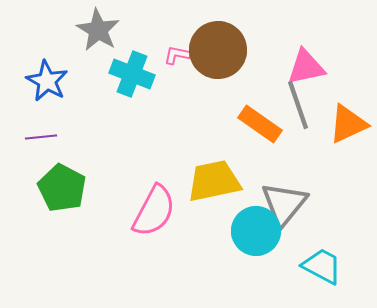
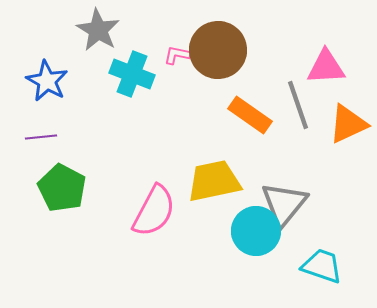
pink triangle: moved 20 px right; rotated 9 degrees clockwise
orange rectangle: moved 10 px left, 9 px up
cyan trapezoid: rotated 9 degrees counterclockwise
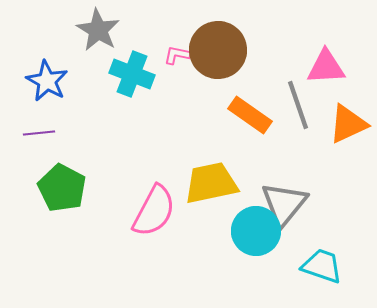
purple line: moved 2 px left, 4 px up
yellow trapezoid: moved 3 px left, 2 px down
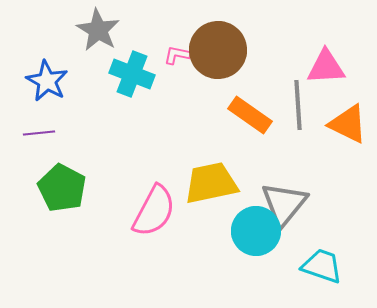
gray line: rotated 15 degrees clockwise
orange triangle: rotated 51 degrees clockwise
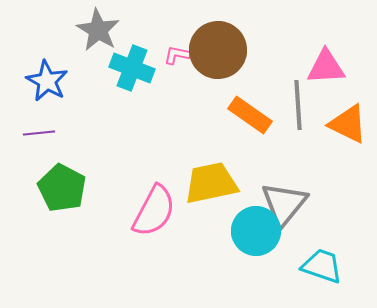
cyan cross: moved 6 px up
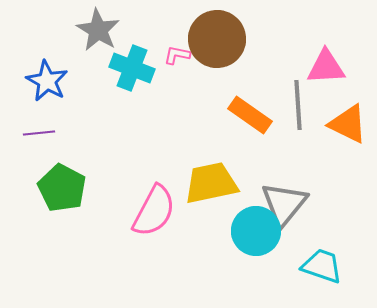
brown circle: moved 1 px left, 11 px up
